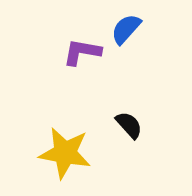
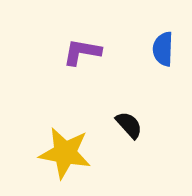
blue semicircle: moved 37 px right, 20 px down; rotated 40 degrees counterclockwise
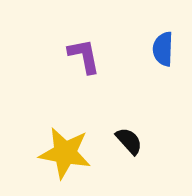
purple L-shape: moved 2 px right, 4 px down; rotated 69 degrees clockwise
black semicircle: moved 16 px down
